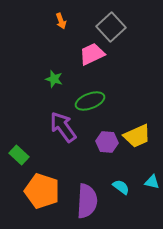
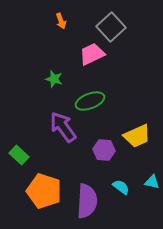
purple hexagon: moved 3 px left, 8 px down
orange pentagon: moved 2 px right
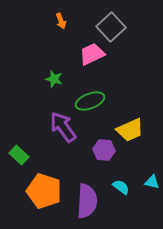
yellow trapezoid: moved 7 px left, 6 px up
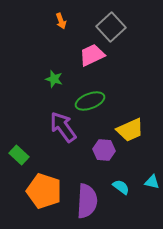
pink trapezoid: moved 1 px down
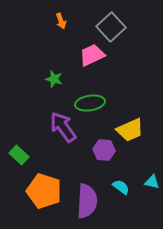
green ellipse: moved 2 px down; rotated 12 degrees clockwise
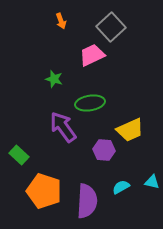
cyan semicircle: rotated 66 degrees counterclockwise
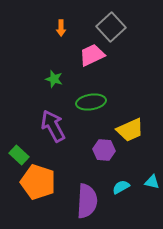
orange arrow: moved 7 px down; rotated 21 degrees clockwise
green ellipse: moved 1 px right, 1 px up
purple arrow: moved 10 px left, 1 px up; rotated 8 degrees clockwise
orange pentagon: moved 6 px left, 9 px up
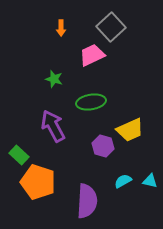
purple hexagon: moved 1 px left, 4 px up; rotated 10 degrees clockwise
cyan triangle: moved 2 px left, 1 px up
cyan semicircle: moved 2 px right, 6 px up
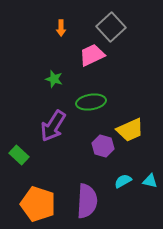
purple arrow: rotated 120 degrees counterclockwise
orange pentagon: moved 22 px down
